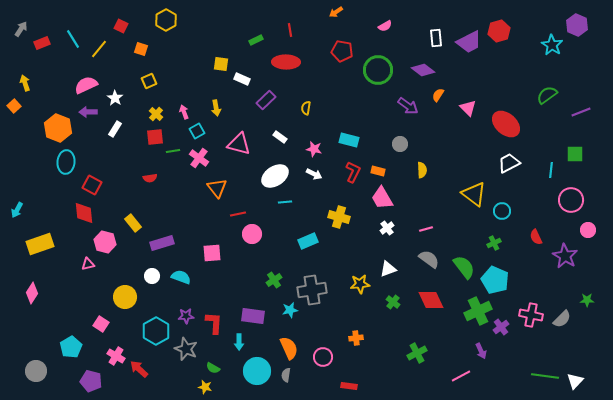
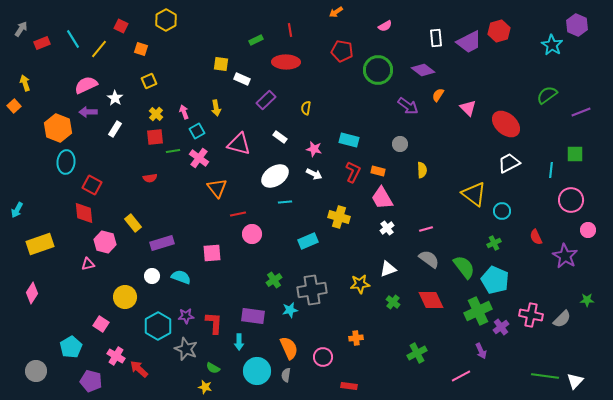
cyan hexagon at (156, 331): moved 2 px right, 5 px up
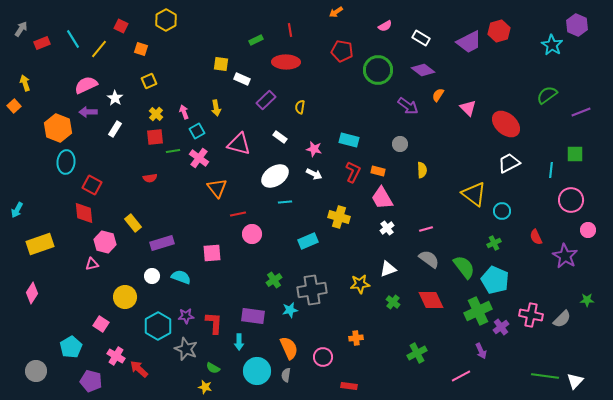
white rectangle at (436, 38): moved 15 px left; rotated 54 degrees counterclockwise
yellow semicircle at (306, 108): moved 6 px left, 1 px up
pink triangle at (88, 264): moved 4 px right
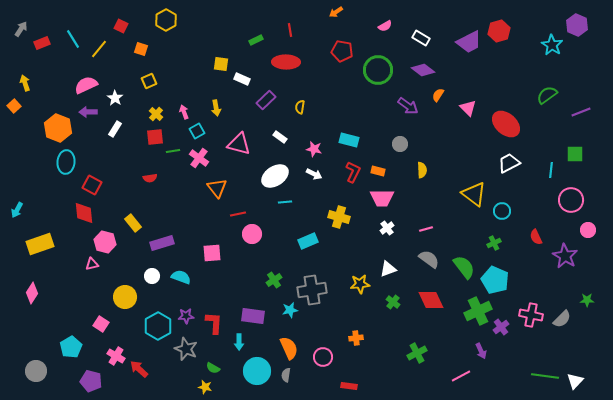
pink trapezoid at (382, 198): rotated 60 degrees counterclockwise
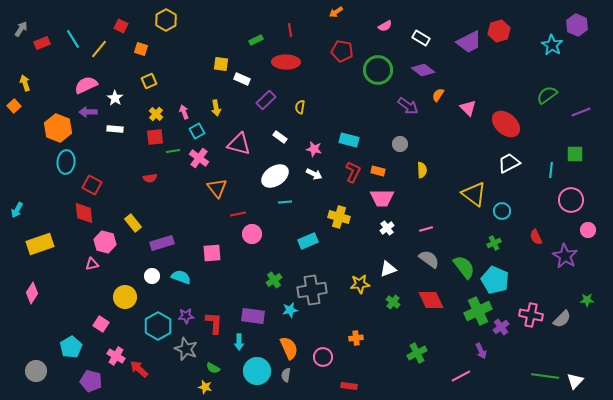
white rectangle at (115, 129): rotated 63 degrees clockwise
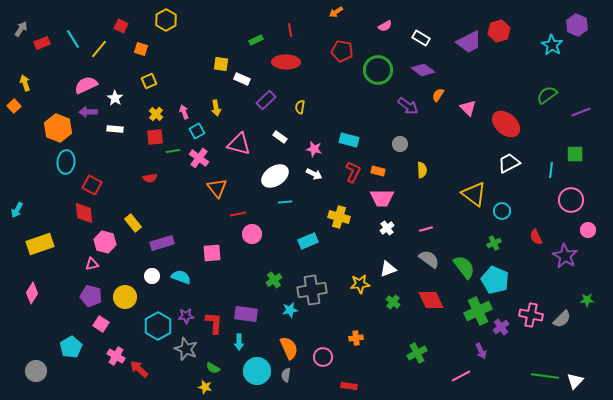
purple rectangle at (253, 316): moved 7 px left, 2 px up
purple pentagon at (91, 381): moved 85 px up
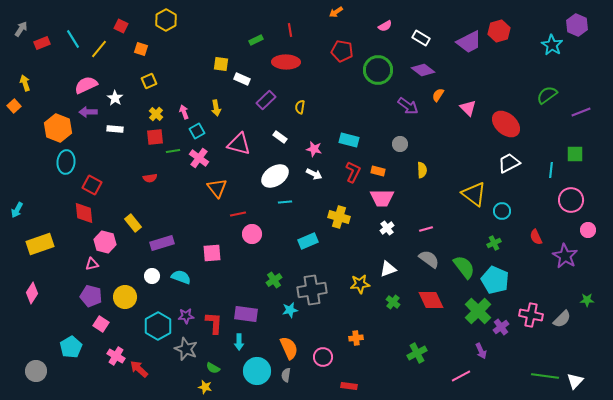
green cross at (478, 311): rotated 20 degrees counterclockwise
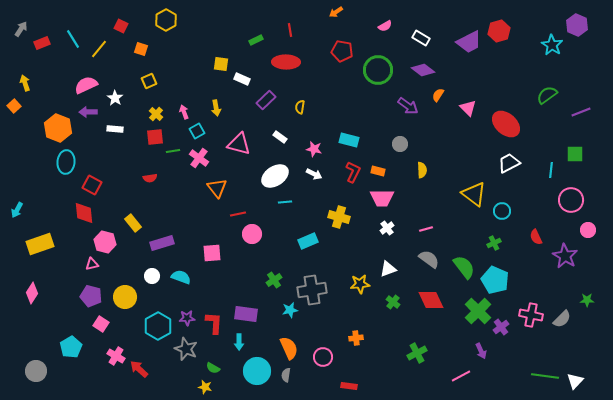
purple star at (186, 316): moved 1 px right, 2 px down
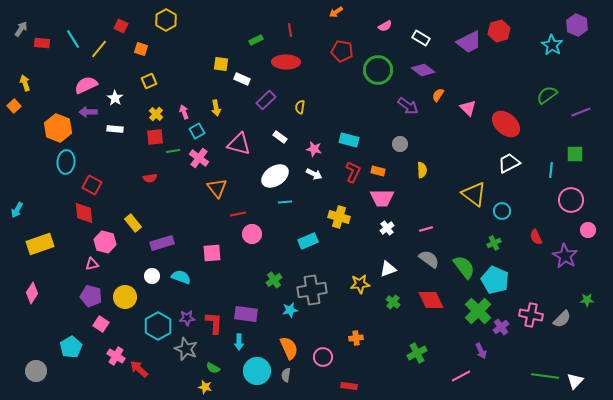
red rectangle at (42, 43): rotated 28 degrees clockwise
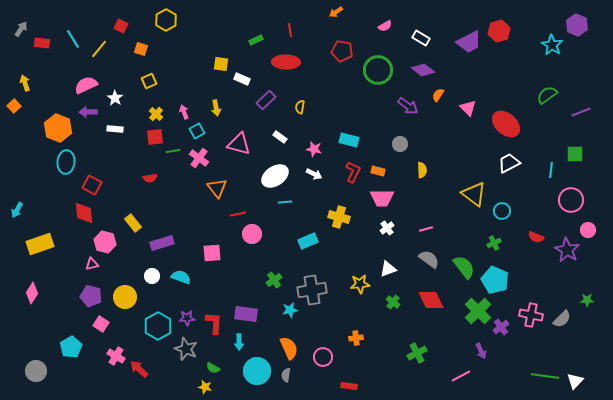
red semicircle at (536, 237): rotated 42 degrees counterclockwise
purple star at (565, 256): moved 2 px right, 6 px up
